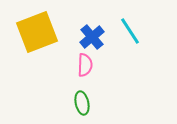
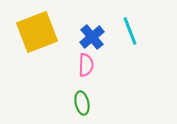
cyan line: rotated 12 degrees clockwise
pink semicircle: moved 1 px right
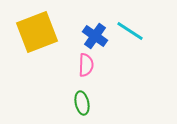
cyan line: rotated 36 degrees counterclockwise
blue cross: moved 3 px right, 1 px up; rotated 15 degrees counterclockwise
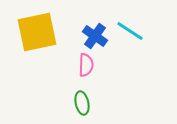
yellow square: rotated 9 degrees clockwise
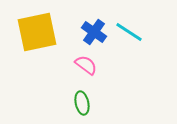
cyan line: moved 1 px left, 1 px down
blue cross: moved 1 px left, 4 px up
pink semicircle: rotated 55 degrees counterclockwise
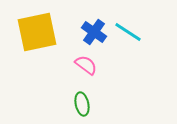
cyan line: moved 1 px left
green ellipse: moved 1 px down
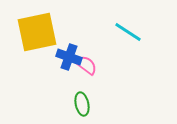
blue cross: moved 25 px left, 25 px down; rotated 15 degrees counterclockwise
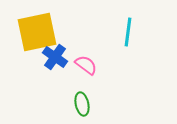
cyan line: rotated 64 degrees clockwise
blue cross: moved 14 px left; rotated 15 degrees clockwise
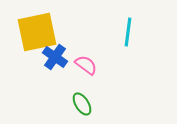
green ellipse: rotated 20 degrees counterclockwise
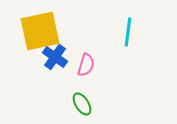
yellow square: moved 3 px right, 1 px up
pink semicircle: rotated 70 degrees clockwise
